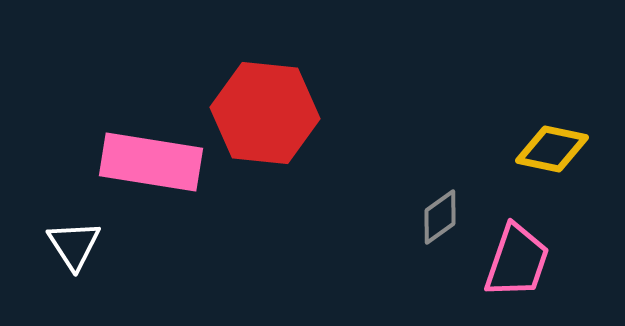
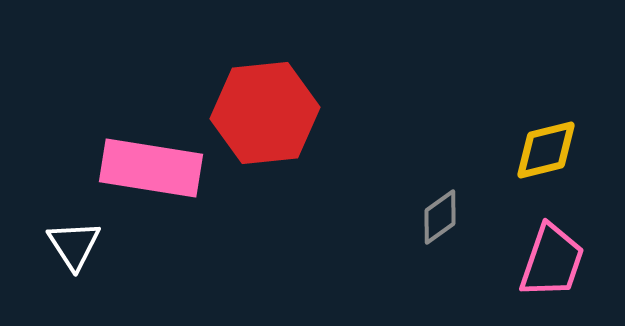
red hexagon: rotated 12 degrees counterclockwise
yellow diamond: moved 6 px left, 1 px down; rotated 26 degrees counterclockwise
pink rectangle: moved 6 px down
pink trapezoid: moved 35 px right
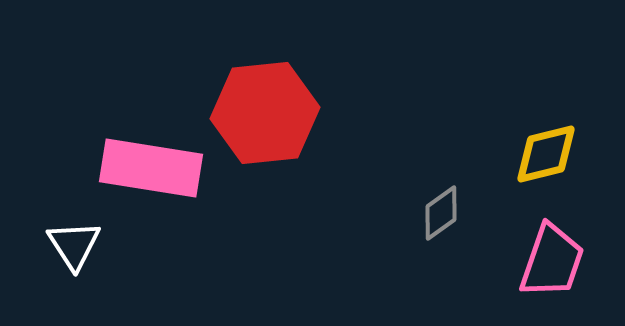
yellow diamond: moved 4 px down
gray diamond: moved 1 px right, 4 px up
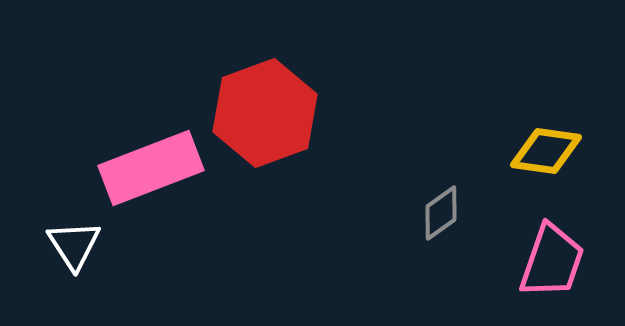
red hexagon: rotated 14 degrees counterclockwise
yellow diamond: moved 3 px up; rotated 22 degrees clockwise
pink rectangle: rotated 30 degrees counterclockwise
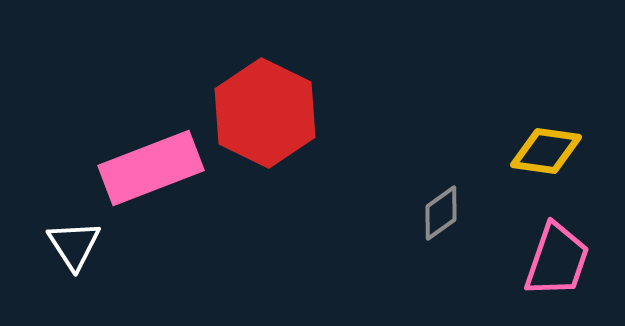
red hexagon: rotated 14 degrees counterclockwise
pink trapezoid: moved 5 px right, 1 px up
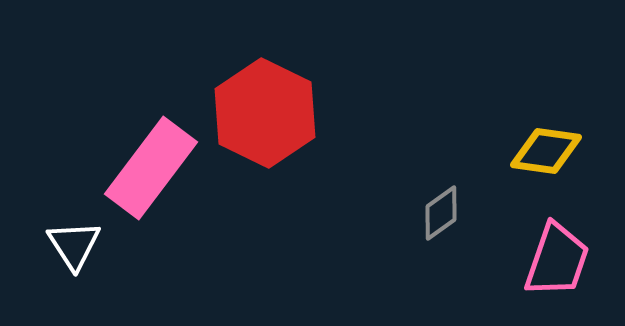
pink rectangle: rotated 32 degrees counterclockwise
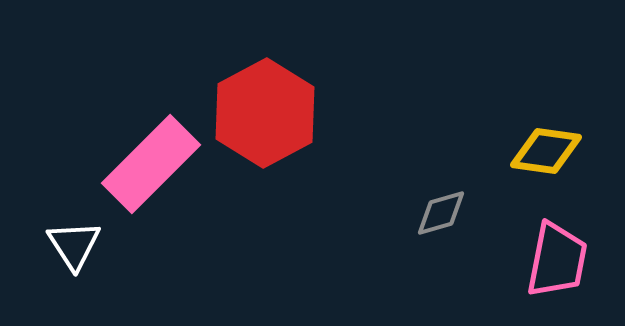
red hexagon: rotated 6 degrees clockwise
pink rectangle: moved 4 px up; rotated 8 degrees clockwise
gray diamond: rotated 20 degrees clockwise
pink trapezoid: rotated 8 degrees counterclockwise
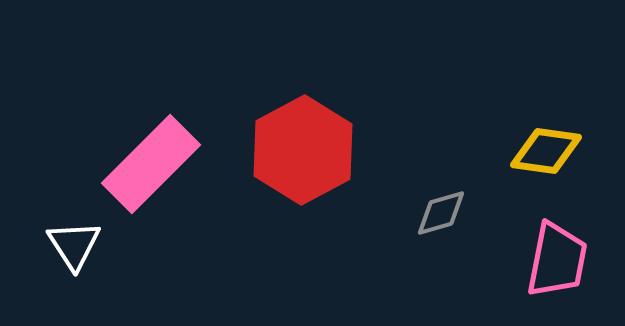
red hexagon: moved 38 px right, 37 px down
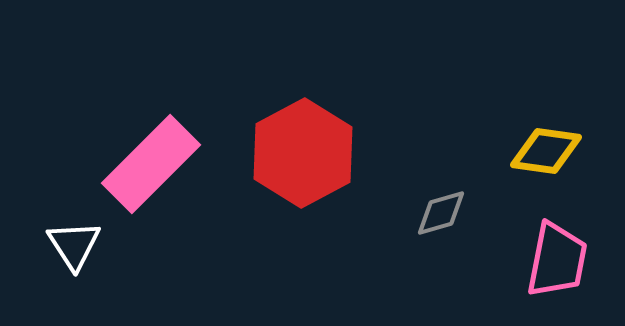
red hexagon: moved 3 px down
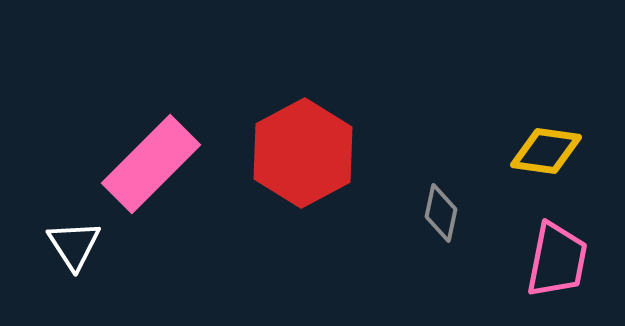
gray diamond: rotated 62 degrees counterclockwise
